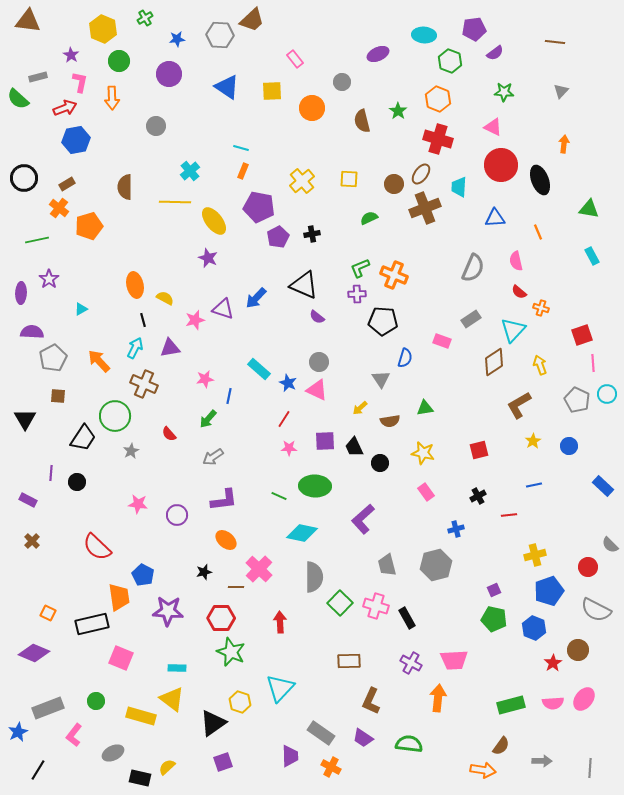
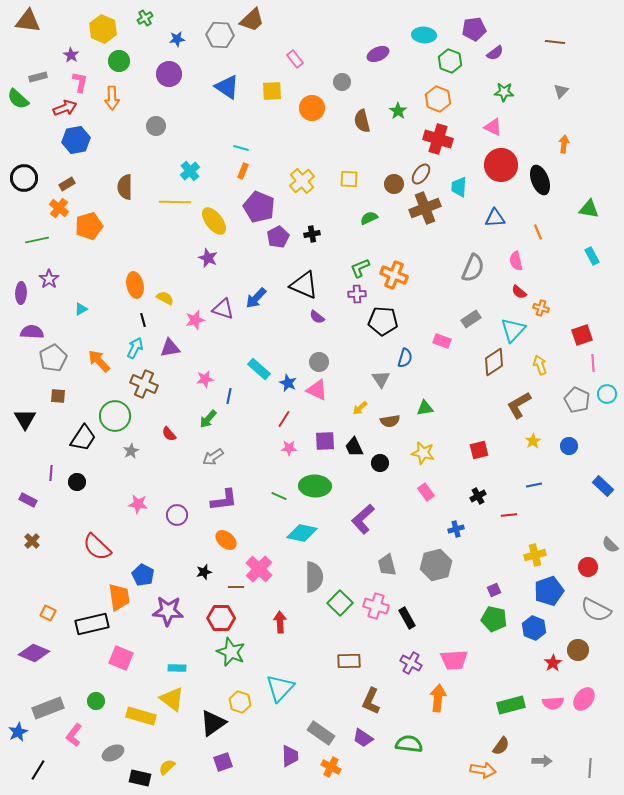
purple pentagon at (259, 207): rotated 12 degrees clockwise
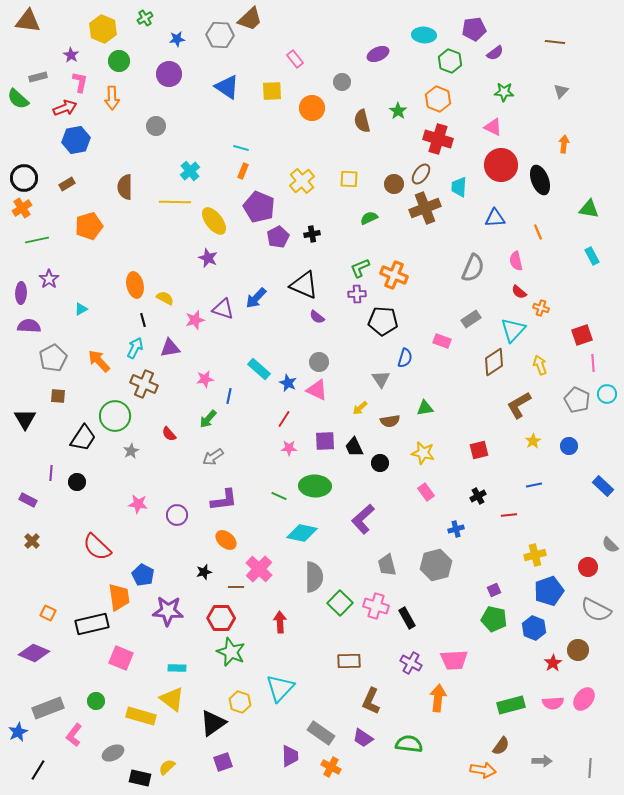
brown trapezoid at (252, 20): moved 2 px left, 1 px up
orange cross at (59, 208): moved 37 px left; rotated 18 degrees clockwise
purple semicircle at (32, 332): moved 3 px left, 6 px up
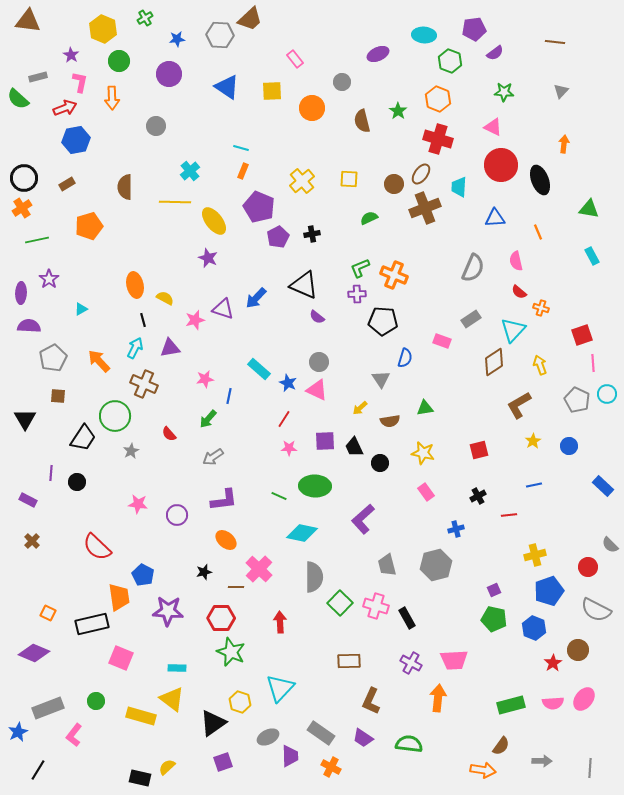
gray ellipse at (113, 753): moved 155 px right, 16 px up
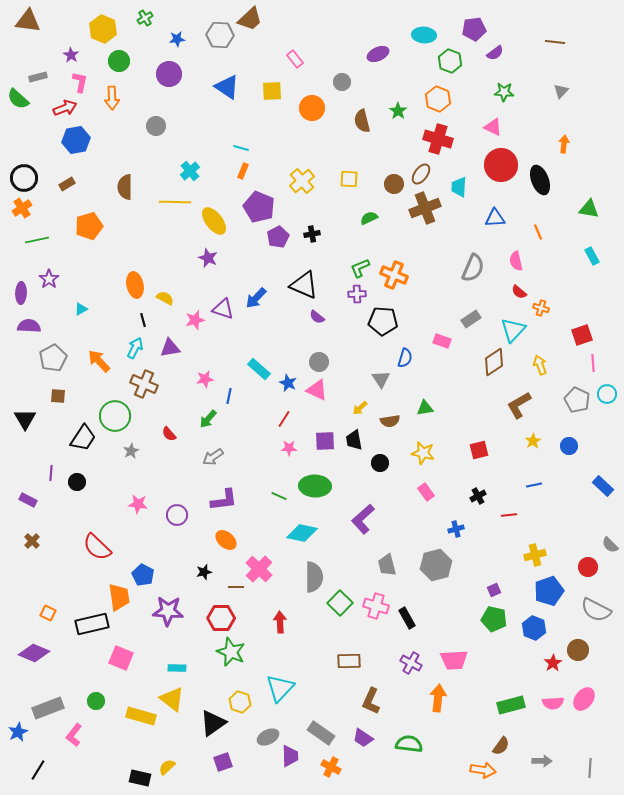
black trapezoid at (354, 447): moved 7 px up; rotated 15 degrees clockwise
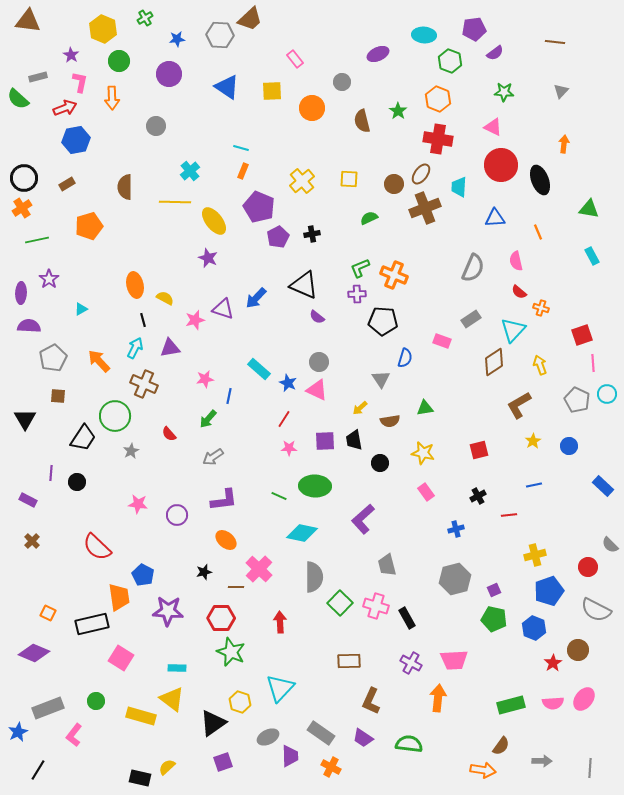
red cross at (438, 139): rotated 8 degrees counterclockwise
gray hexagon at (436, 565): moved 19 px right, 14 px down
pink square at (121, 658): rotated 10 degrees clockwise
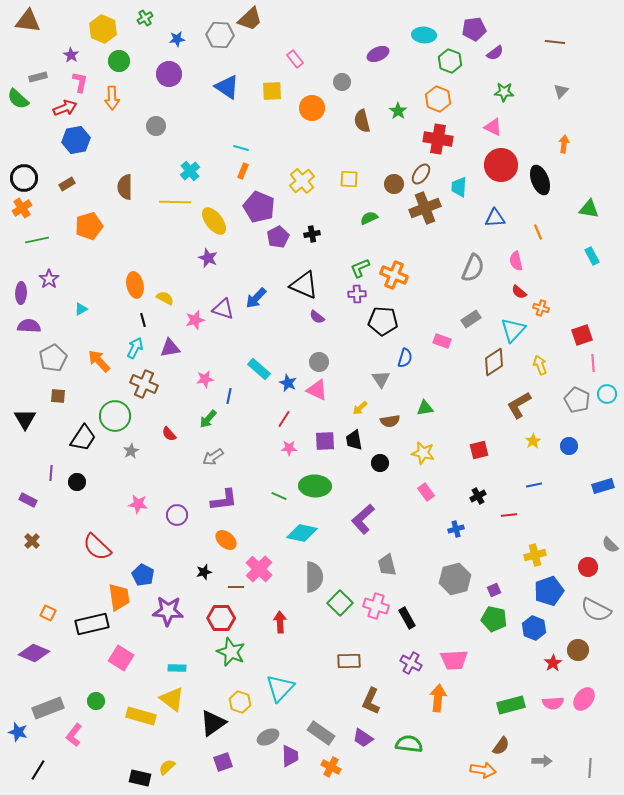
blue rectangle at (603, 486): rotated 60 degrees counterclockwise
blue star at (18, 732): rotated 30 degrees counterclockwise
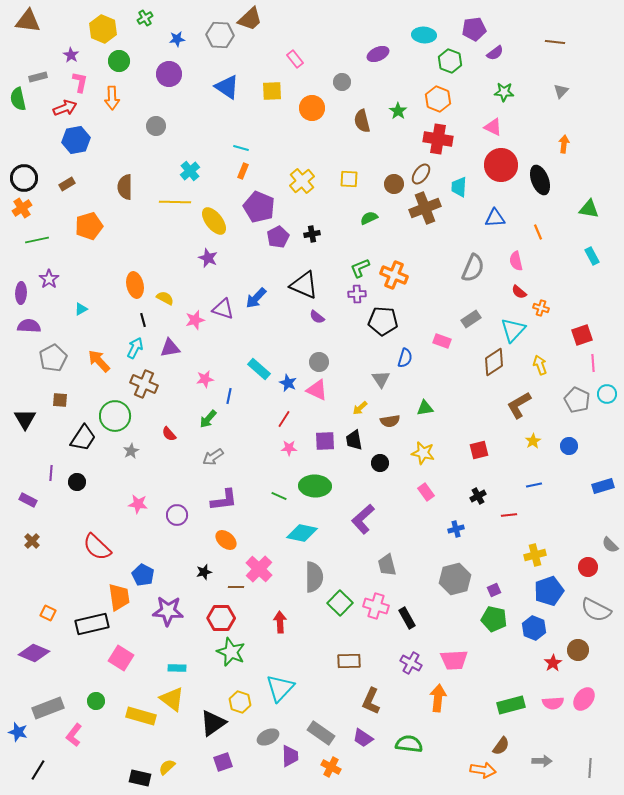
green semicircle at (18, 99): rotated 35 degrees clockwise
brown square at (58, 396): moved 2 px right, 4 px down
